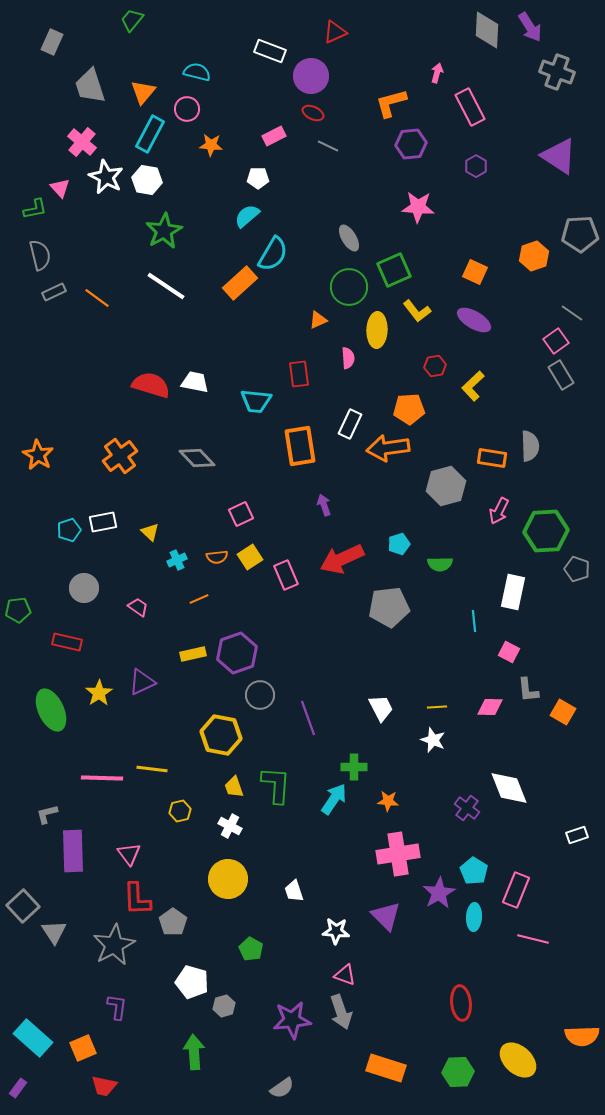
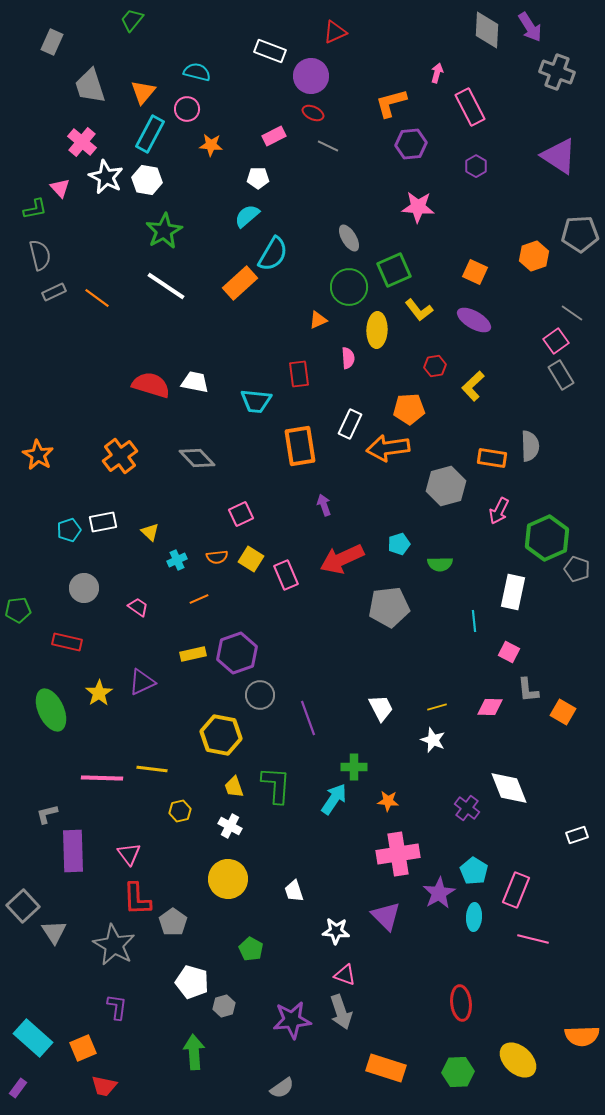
yellow L-shape at (417, 311): moved 2 px right, 1 px up
green hexagon at (546, 531): moved 1 px right, 7 px down; rotated 21 degrees counterclockwise
yellow square at (250, 557): moved 1 px right, 2 px down; rotated 25 degrees counterclockwise
yellow line at (437, 707): rotated 12 degrees counterclockwise
gray star at (114, 945): rotated 15 degrees counterclockwise
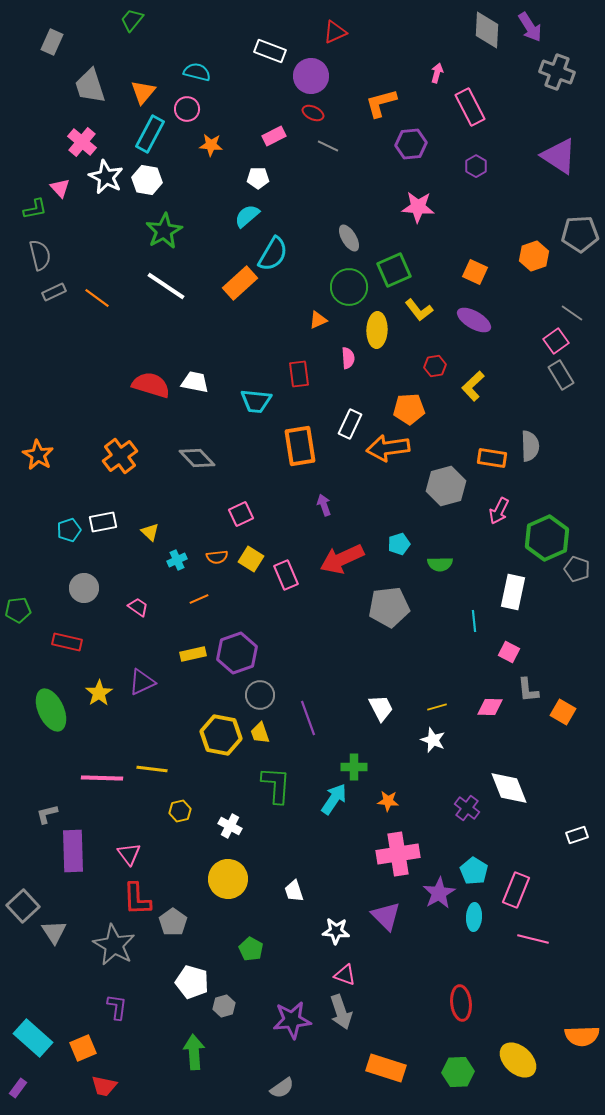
orange L-shape at (391, 103): moved 10 px left
yellow trapezoid at (234, 787): moved 26 px right, 54 px up
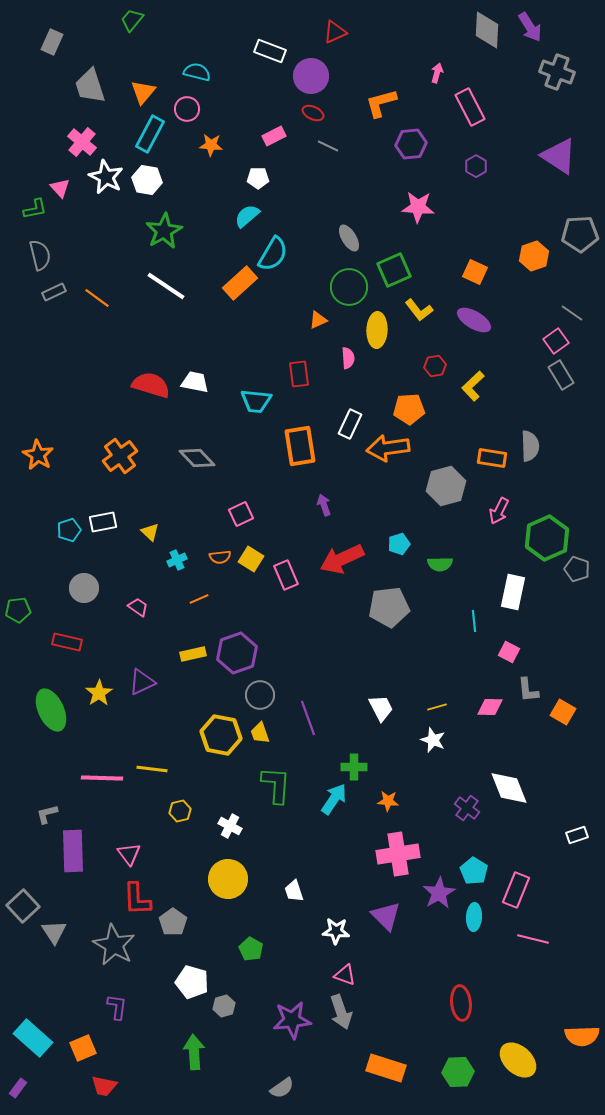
orange semicircle at (217, 557): moved 3 px right
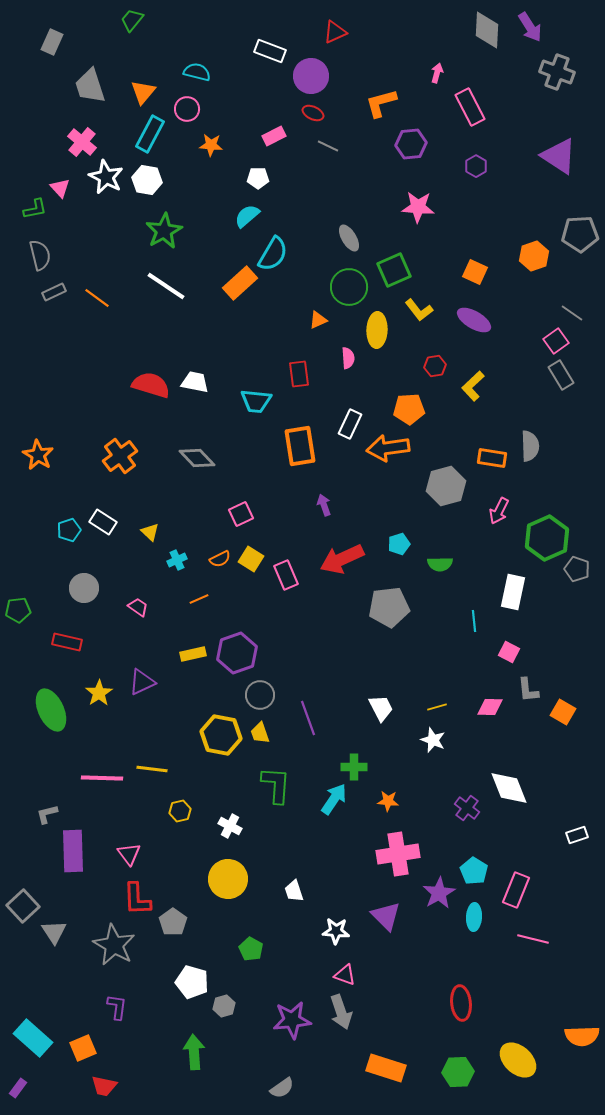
white rectangle at (103, 522): rotated 44 degrees clockwise
orange semicircle at (220, 557): moved 2 px down; rotated 20 degrees counterclockwise
